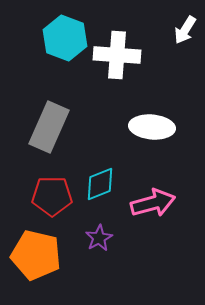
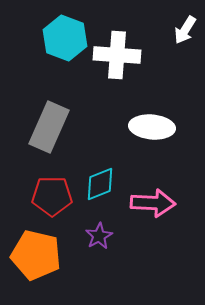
pink arrow: rotated 18 degrees clockwise
purple star: moved 2 px up
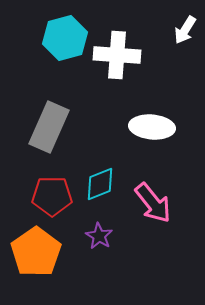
cyan hexagon: rotated 24 degrees clockwise
pink arrow: rotated 48 degrees clockwise
purple star: rotated 12 degrees counterclockwise
orange pentagon: moved 3 px up; rotated 24 degrees clockwise
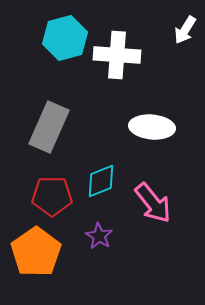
cyan diamond: moved 1 px right, 3 px up
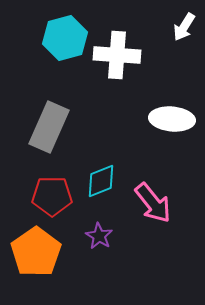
white arrow: moved 1 px left, 3 px up
white ellipse: moved 20 px right, 8 px up
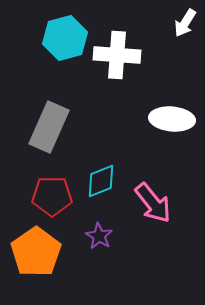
white arrow: moved 1 px right, 4 px up
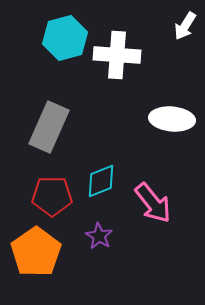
white arrow: moved 3 px down
